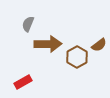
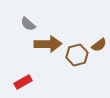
gray semicircle: rotated 70 degrees counterclockwise
brown hexagon: moved 2 px up; rotated 15 degrees clockwise
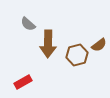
brown arrow: rotated 92 degrees clockwise
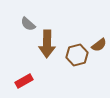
brown arrow: moved 1 px left
red rectangle: moved 1 px right, 1 px up
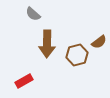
gray semicircle: moved 5 px right, 10 px up
brown semicircle: moved 3 px up
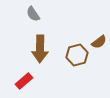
gray semicircle: rotated 14 degrees clockwise
brown arrow: moved 7 px left, 5 px down
red rectangle: rotated 12 degrees counterclockwise
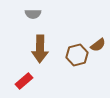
gray semicircle: rotated 56 degrees counterclockwise
brown semicircle: moved 1 px left, 3 px down
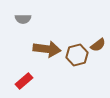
gray semicircle: moved 10 px left, 5 px down
brown arrow: moved 7 px right; rotated 84 degrees counterclockwise
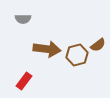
red rectangle: rotated 12 degrees counterclockwise
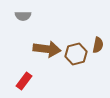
gray semicircle: moved 3 px up
brown semicircle: rotated 42 degrees counterclockwise
brown hexagon: moved 1 px left, 1 px up
